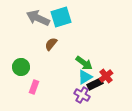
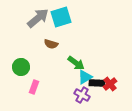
gray arrow: rotated 115 degrees clockwise
brown semicircle: rotated 112 degrees counterclockwise
green arrow: moved 8 px left
red cross: moved 4 px right, 8 px down
black rectangle: moved 2 px right, 1 px up; rotated 28 degrees clockwise
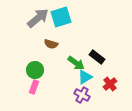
green circle: moved 14 px right, 3 px down
black rectangle: moved 26 px up; rotated 35 degrees clockwise
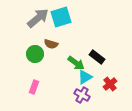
green circle: moved 16 px up
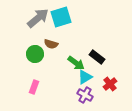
purple cross: moved 3 px right
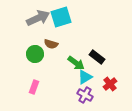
gray arrow: rotated 15 degrees clockwise
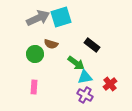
black rectangle: moved 5 px left, 12 px up
cyan triangle: rotated 21 degrees clockwise
pink rectangle: rotated 16 degrees counterclockwise
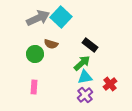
cyan square: rotated 30 degrees counterclockwise
black rectangle: moved 2 px left
green arrow: moved 6 px right; rotated 78 degrees counterclockwise
purple cross: rotated 21 degrees clockwise
